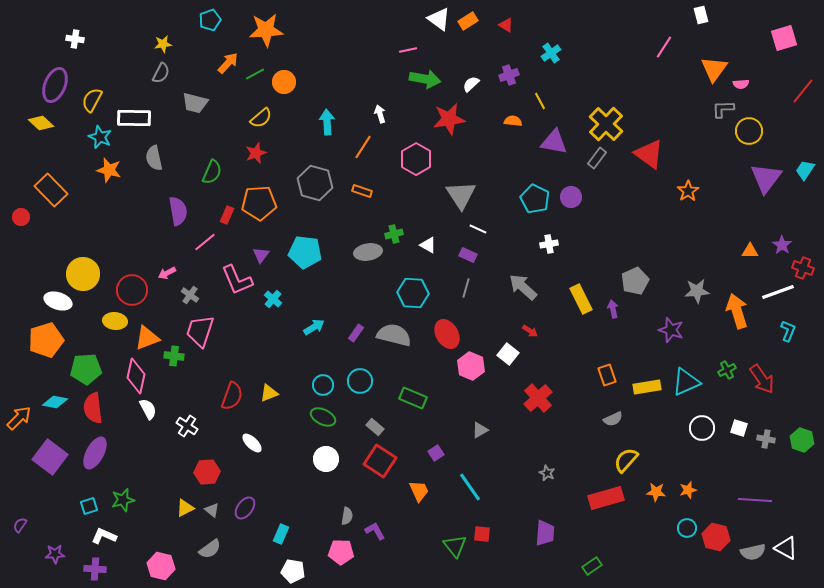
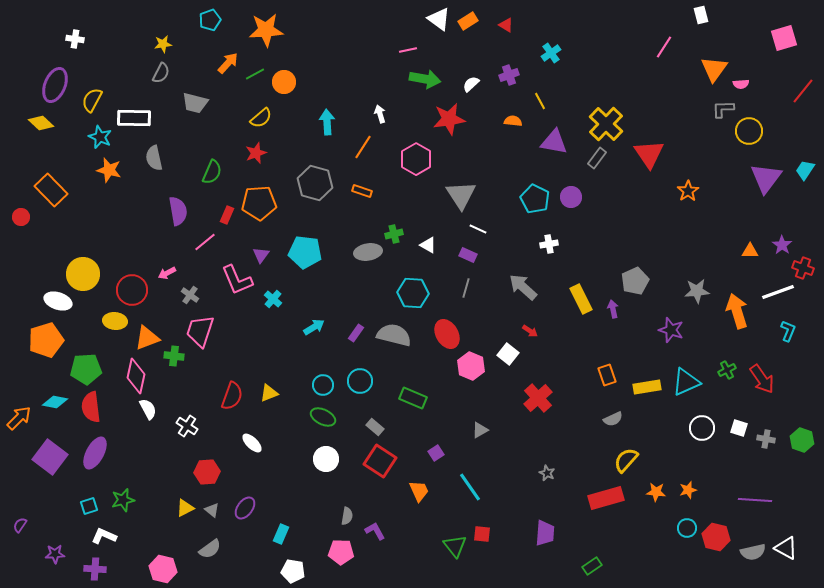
red triangle at (649, 154): rotated 20 degrees clockwise
red semicircle at (93, 408): moved 2 px left, 1 px up
pink hexagon at (161, 566): moved 2 px right, 3 px down
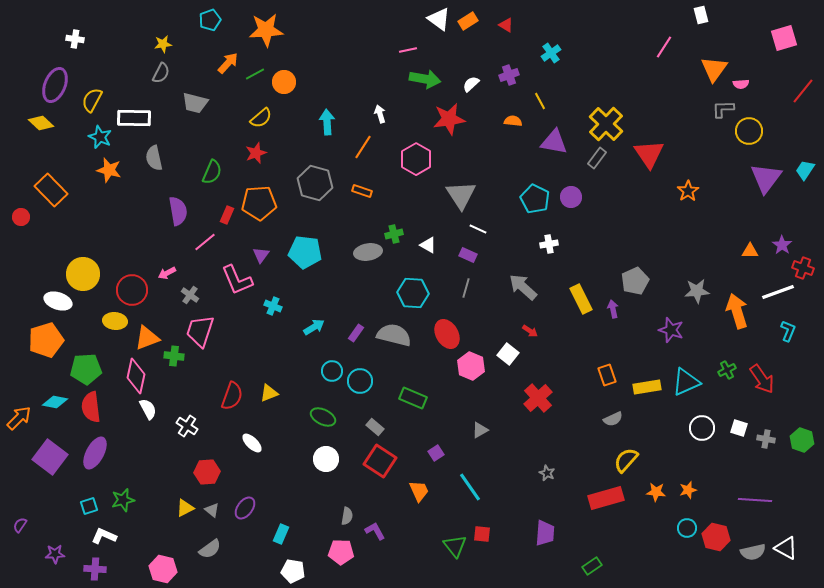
cyan cross at (273, 299): moved 7 px down; rotated 18 degrees counterclockwise
cyan circle at (323, 385): moved 9 px right, 14 px up
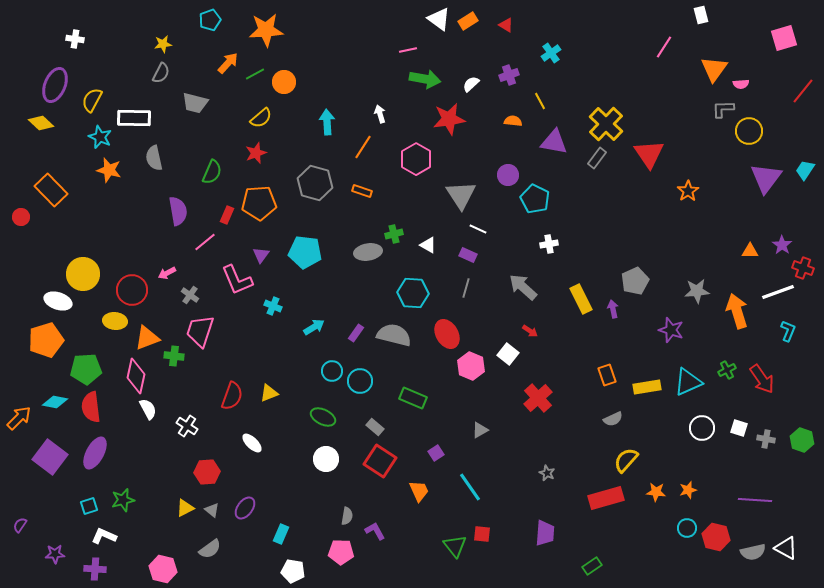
purple circle at (571, 197): moved 63 px left, 22 px up
cyan triangle at (686, 382): moved 2 px right
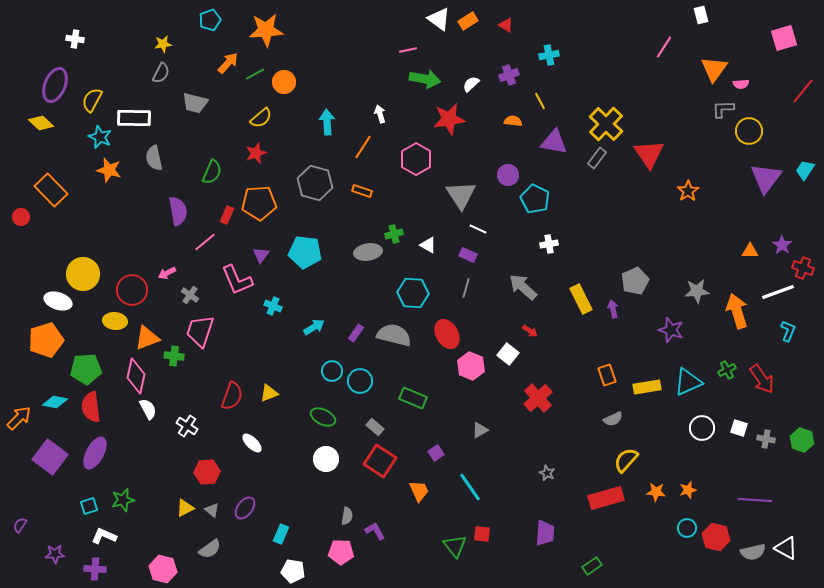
cyan cross at (551, 53): moved 2 px left, 2 px down; rotated 24 degrees clockwise
